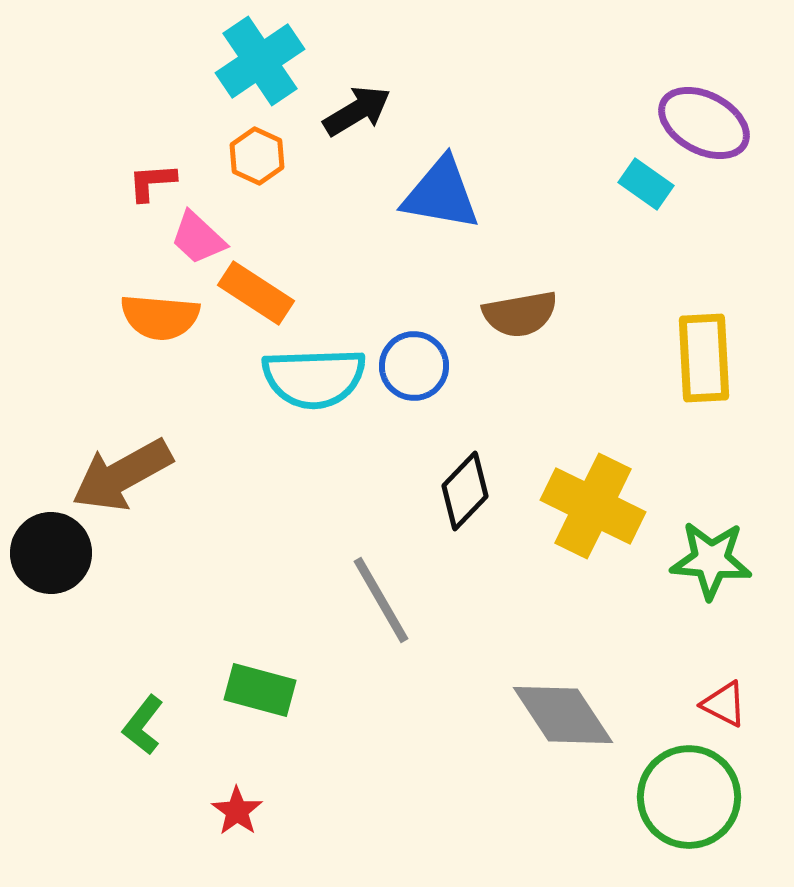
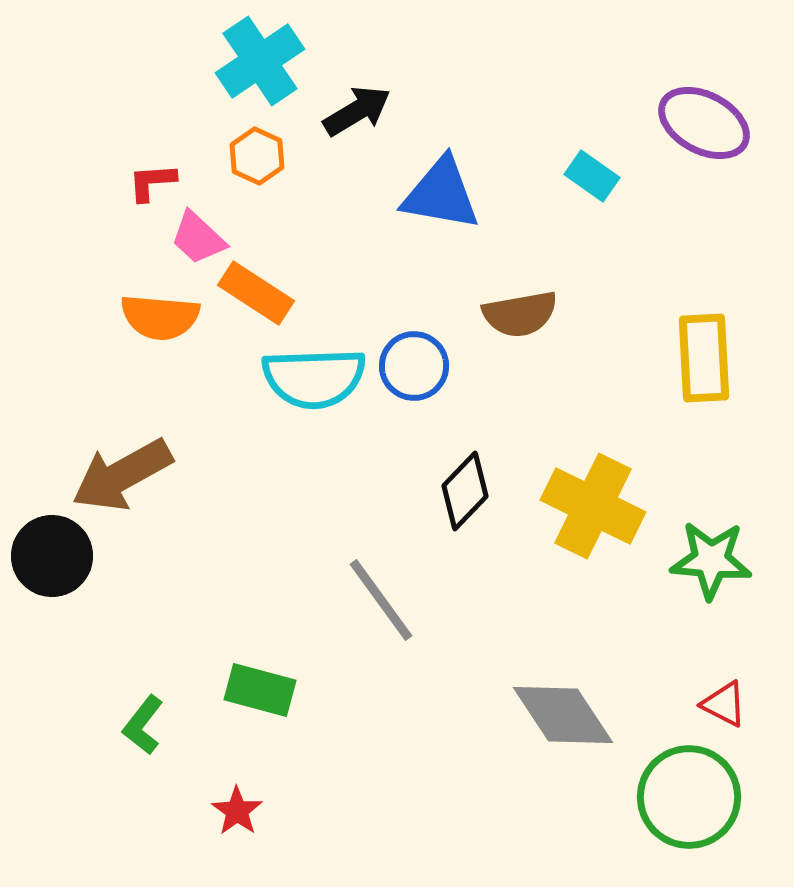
cyan rectangle: moved 54 px left, 8 px up
black circle: moved 1 px right, 3 px down
gray line: rotated 6 degrees counterclockwise
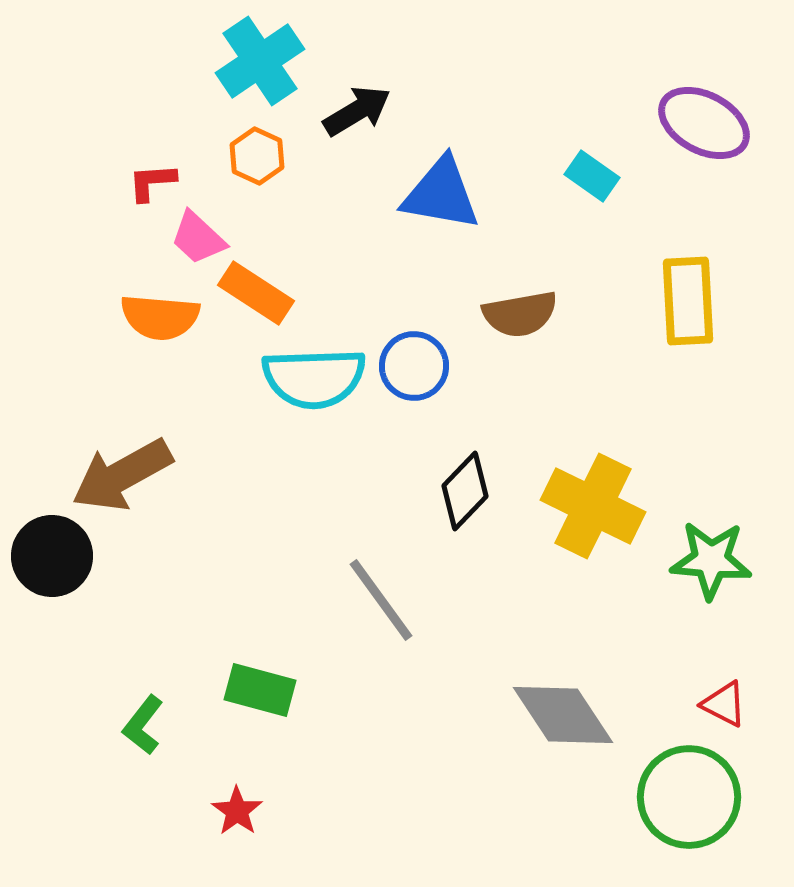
yellow rectangle: moved 16 px left, 57 px up
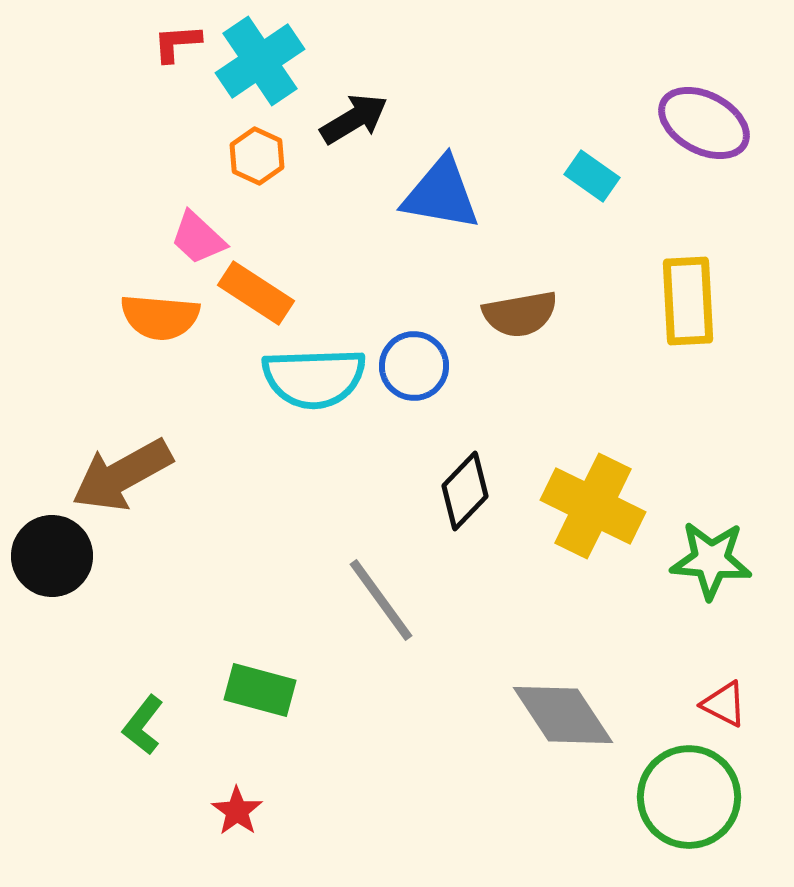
black arrow: moved 3 px left, 8 px down
red L-shape: moved 25 px right, 139 px up
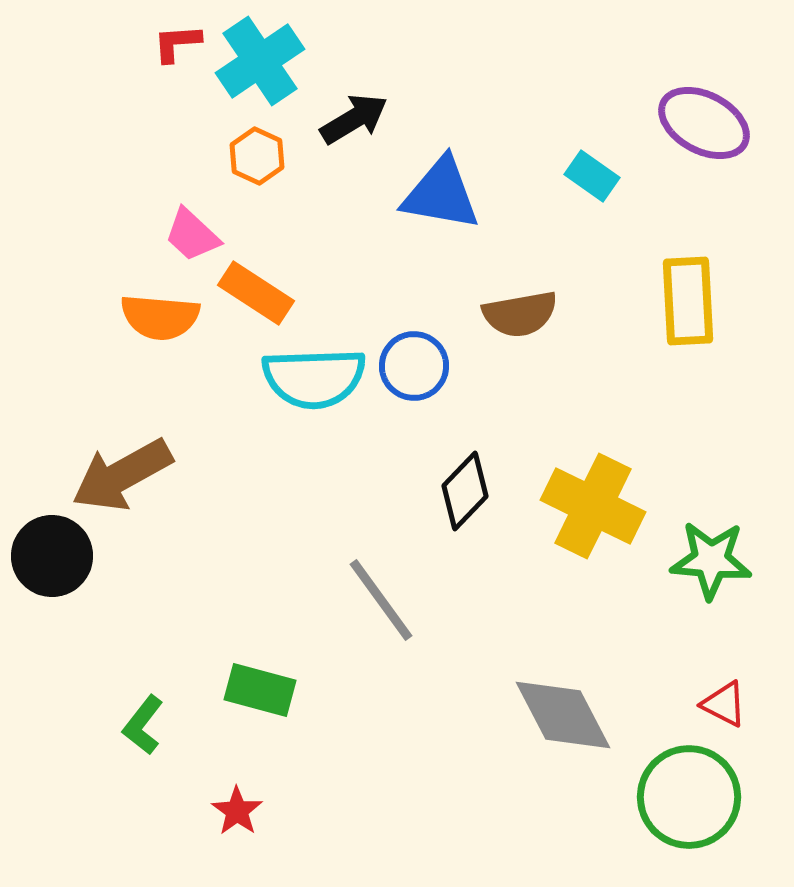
pink trapezoid: moved 6 px left, 3 px up
gray diamond: rotated 6 degrees clockwise
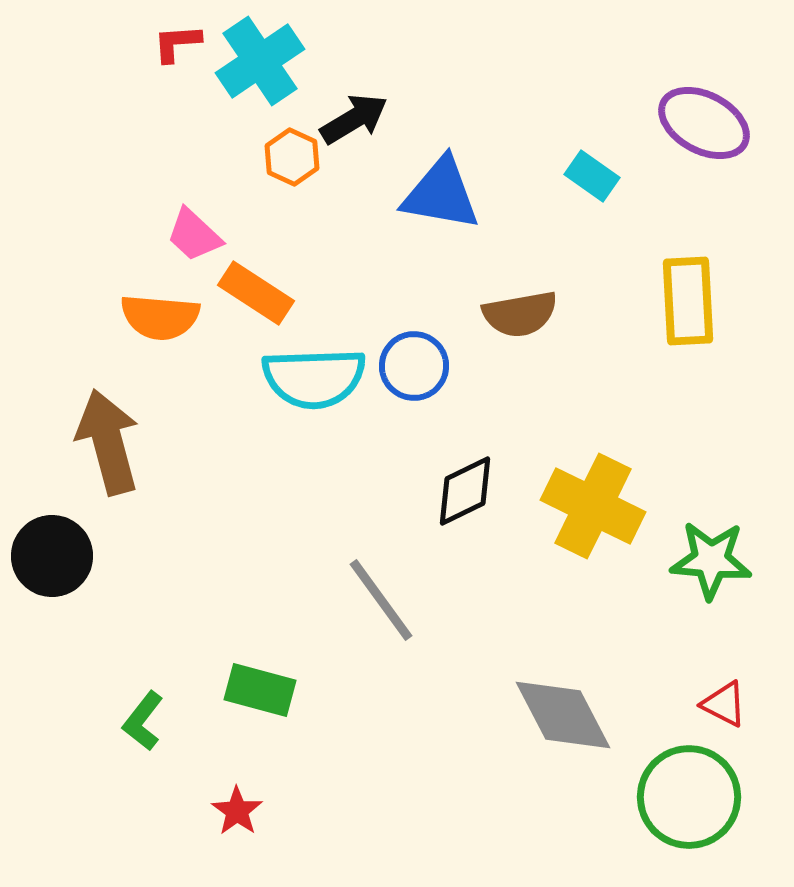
orange hexagon: moved 35 px right, 1 px down
pink trapezoid: moved 2 px right
brown arrow: moved 14 px left, 33 px up; rotated 104 degrees clockwise
black diamond: rotated 20 degrees clockwise
green L-shape: moved 4 px up
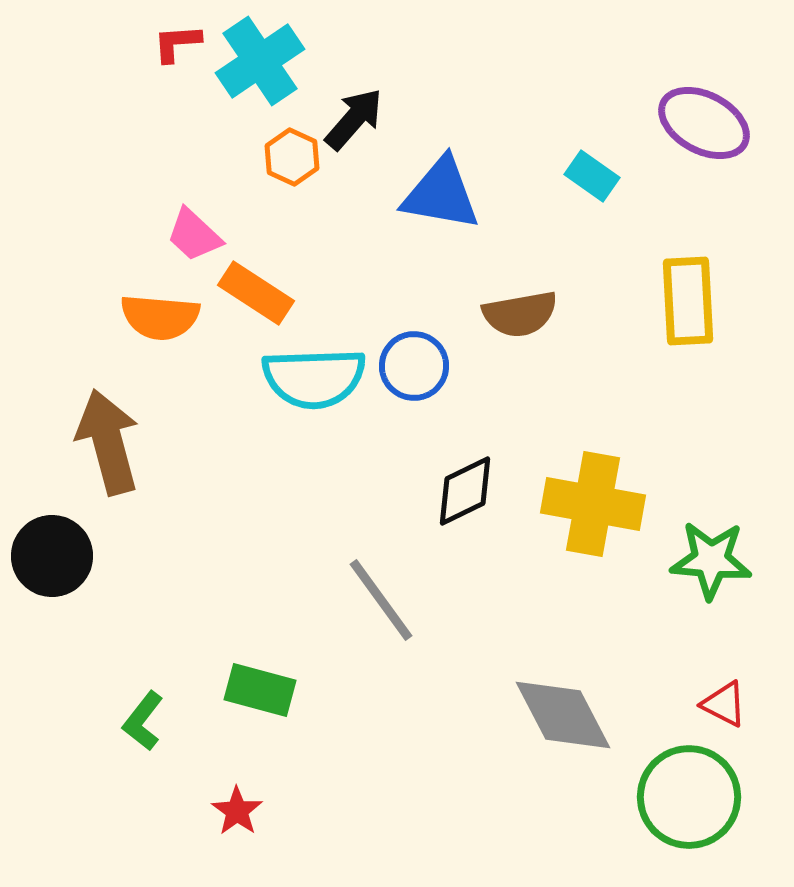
black arrow: rotated 18 degrees counterclockwise
yellow cross: moved 2 px up; rotated 16 degrees counterclockwise
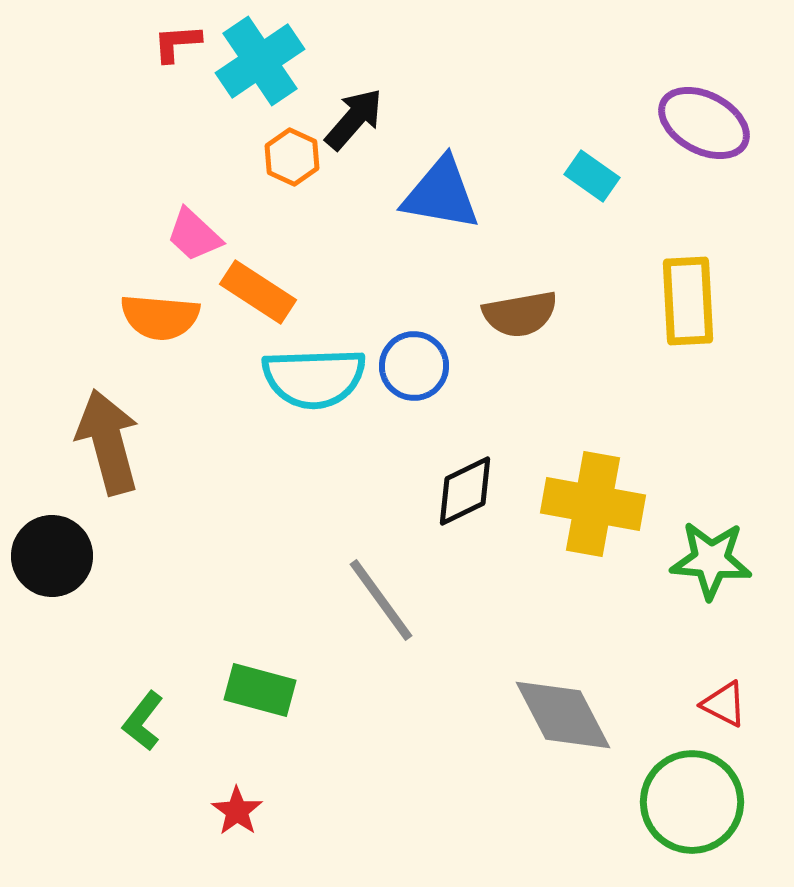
orange rectangle: moved 2 px right, 1 px up
green circle: moved 3 px right, 5 px down
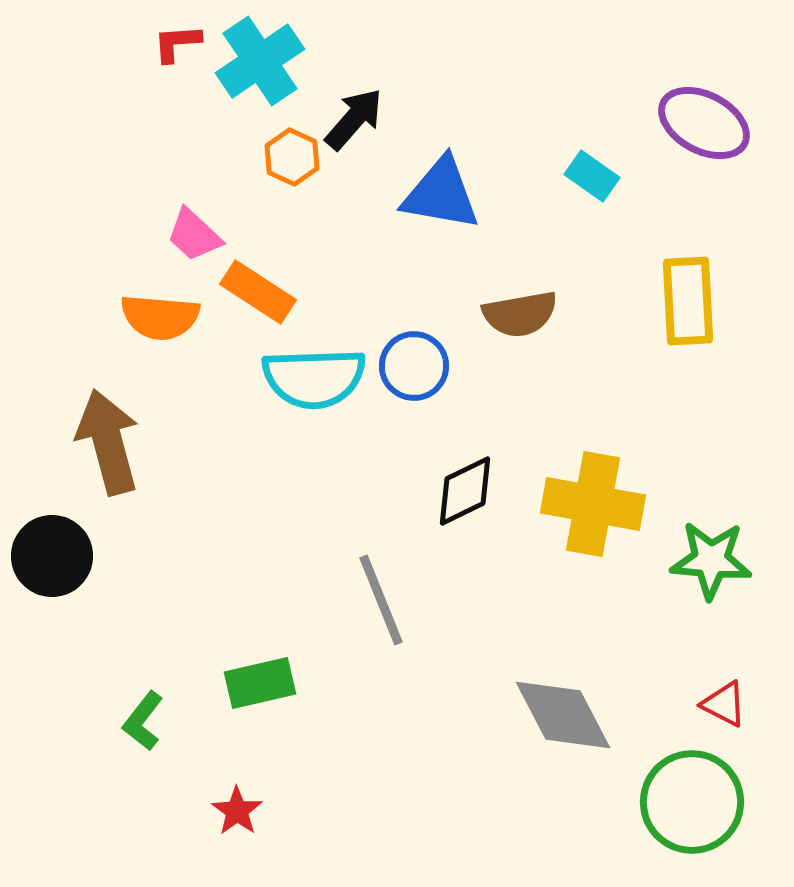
gray line: rotated 14 degrees clockwise
green rectangle: moved 7 px up; rotated 28 degrees counterclockwise
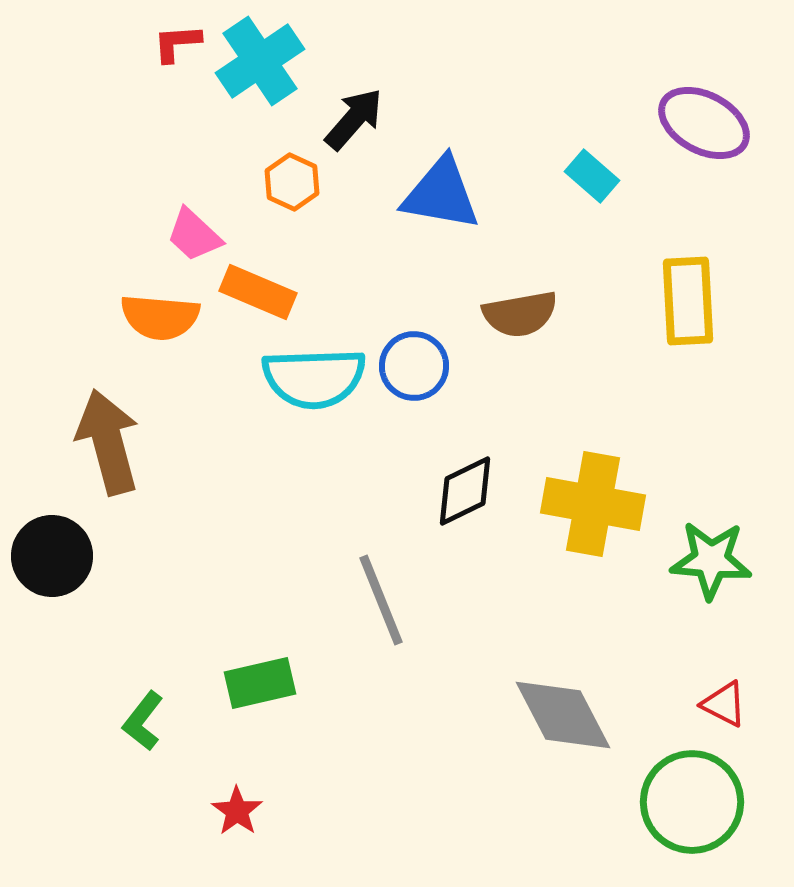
orange hexagon: moved 25 px down
cyan rectangle: rotated 6 degrees clockwise
orange rectangle: rotated 10 degrees counterclockwise
